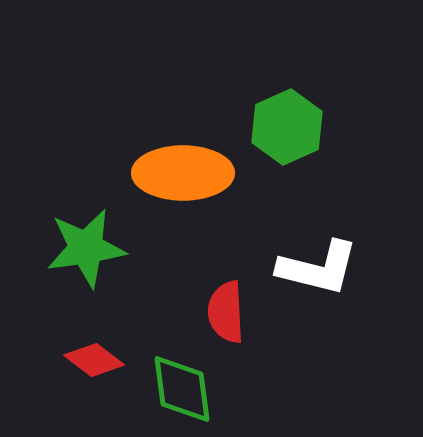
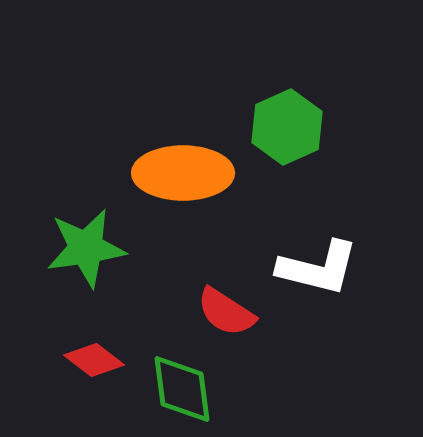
red semicircle: rotated 54 degrees counterclockwise
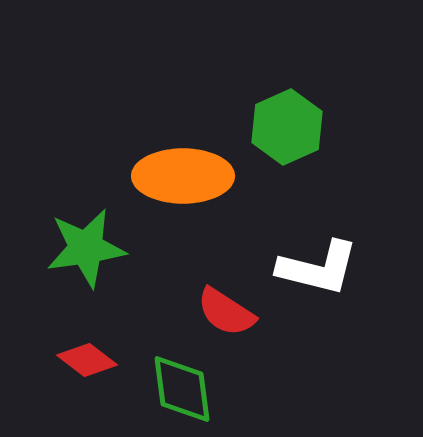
orange ellipse: moved 3 px down
red diamond: moved 7 px left
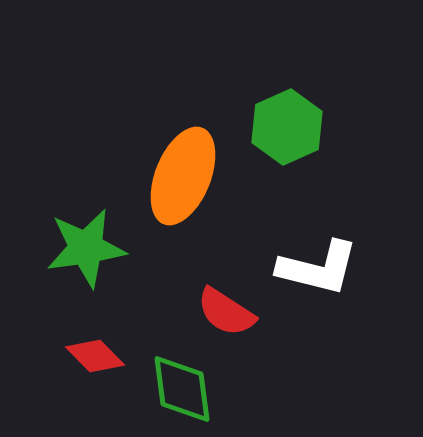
orange ellipse: rotated 68 degrees counterclockwise
red diamond: moved 8 px right, 4 px up; rotated 8 degrees clockwise
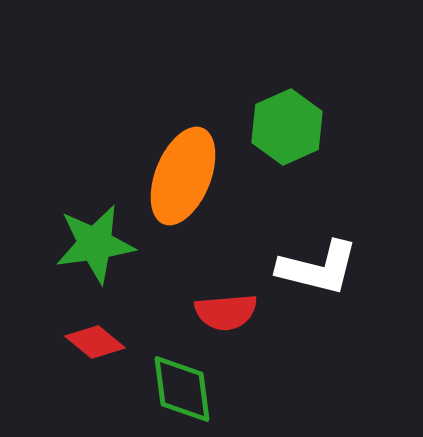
green star: moved 9 px right, 4 px up
red semicircle: rotated 38 degrees counterclockwise
red diamond: moved 14 px up; rotated 6 degrees counterclockwise
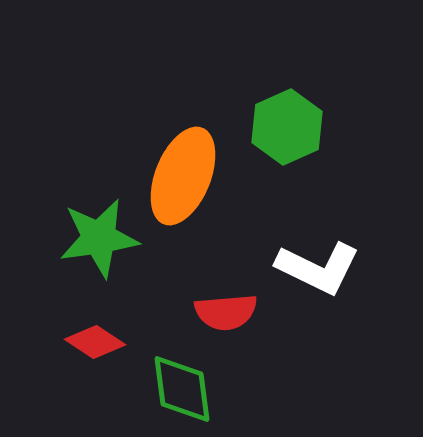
green star: moved 4 px right, 6 px up
white L-shape: rotated 12 degrees clockwise
red diamond: rotated 6 degrees counterclockwise
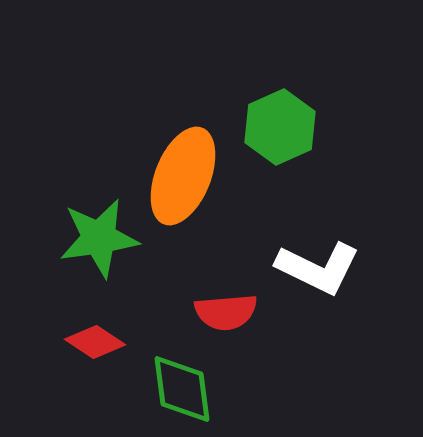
green hexagon: moved 7 px left
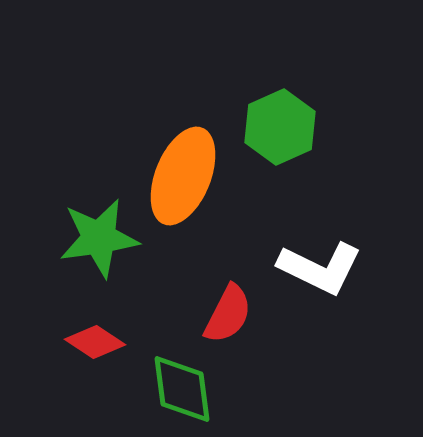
white L-shape: moved 2 px right
red semicircle: moved 2 px right, 2 px down; rotated 58 degrees counterclockwise
